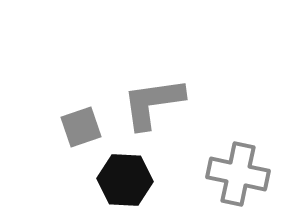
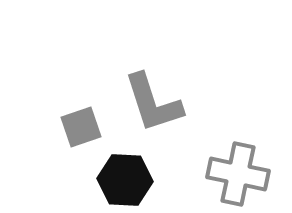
gray L-shape: rotated 100 degrees counterclockwise
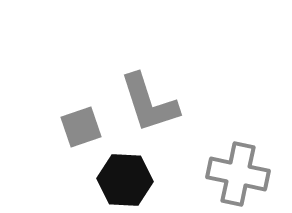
gray L-shape: moved 4 px left
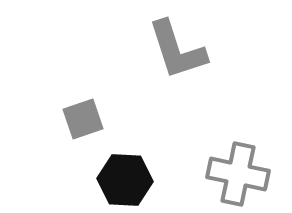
gray L-shape: moved 28 px right, 53 px up
gray square: moved 2 px right, 8 px up
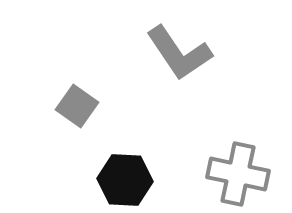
gray L-shape: moved 2 px right, 3 px down; rotated 16 degrees counterclockwise
gray square: moved 6 px left, 13 px up; rotated 36 degrees counterclockwise
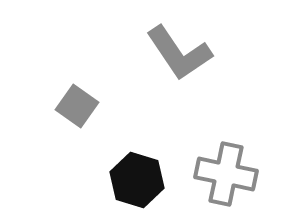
gray cross: moved 12 px left
black hexagon: moved 12 px right; rotated 14 degrees clockwise
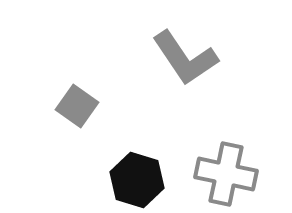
gray L-shape: moved 6 px right, 5 px down
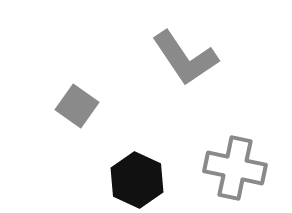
gray cross: moved 9 px right, 6 px up
black hexagon: rotated 8 degrees clockwise
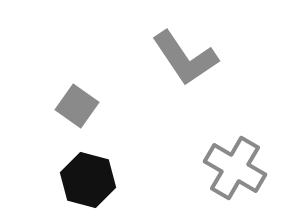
gray cross: rotated 18 degrees clockwise
black hexagon: moved 49 px left; rotated 10 degrees counterclockwise
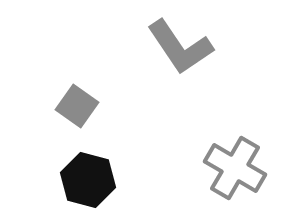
gray L-shape: moved 5 px left, 11 px up
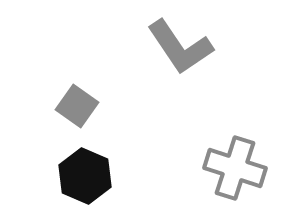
gray cross: rotated 12 degrees counterclockwise
black hexagon: moved 3 px left, 4 px up; rotated 8 degrees clockwise
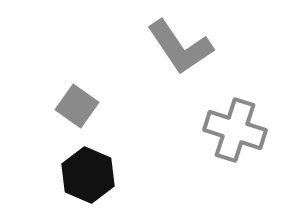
gray cross: moved 38 px up
black hexagon: moved 3 px right, 1 px up
